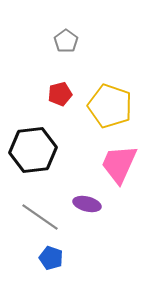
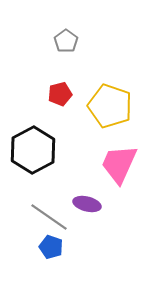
black hexagon: rotated 21 degrees counterclockwise
gray line: moved 9 px right
blue pentagon: moved 11 px up
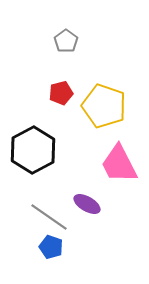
red pentagon: moved 1 px right, 1 px up
yellow pentagon: moved 6 px left
pink trapezoid: rotated 51 degrees counterclockwise
purple ellipse: rotated 16 degrees clockwise
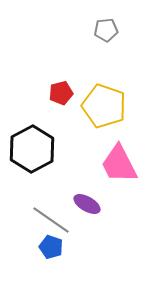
gray pentagon: moved 40 px right, 11 px up; rotated 30 degrees clockwise
black hexagon: moved 1 px left, 1 px up
gray line: moved 2 px right, 3 px down
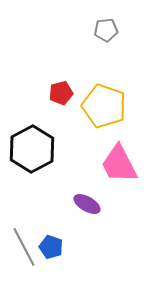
gray line: moved 27 px left, 27 px down; rotated 27 degrees clockwise
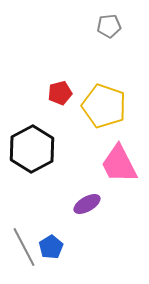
gray pentagon: moved 3 px right, 4 px up
red pentagon: moved 1 px left
purple ellipse: rotated 60 degrees counterclockwise
blue pentagon: rotated 20 degrees clockwise
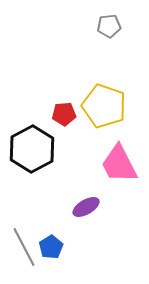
red pentagon: moved 4 px right, 21 px down; rotated 10 degrees clockwise
purple ellipse: moved 1 px left, 3 px down
